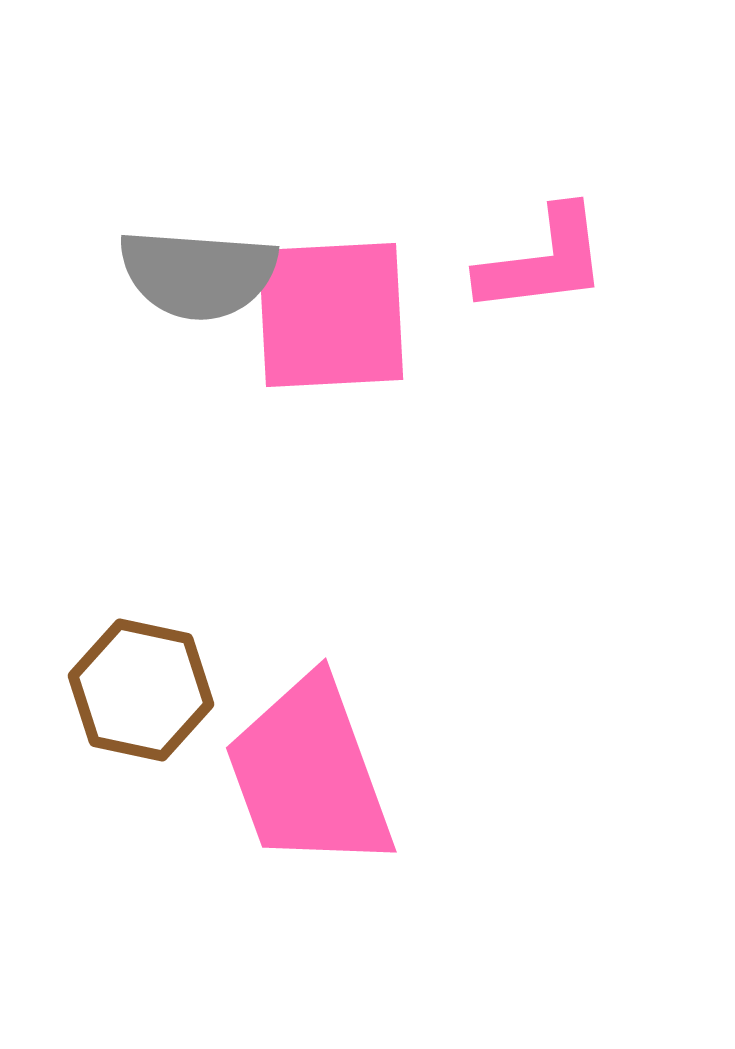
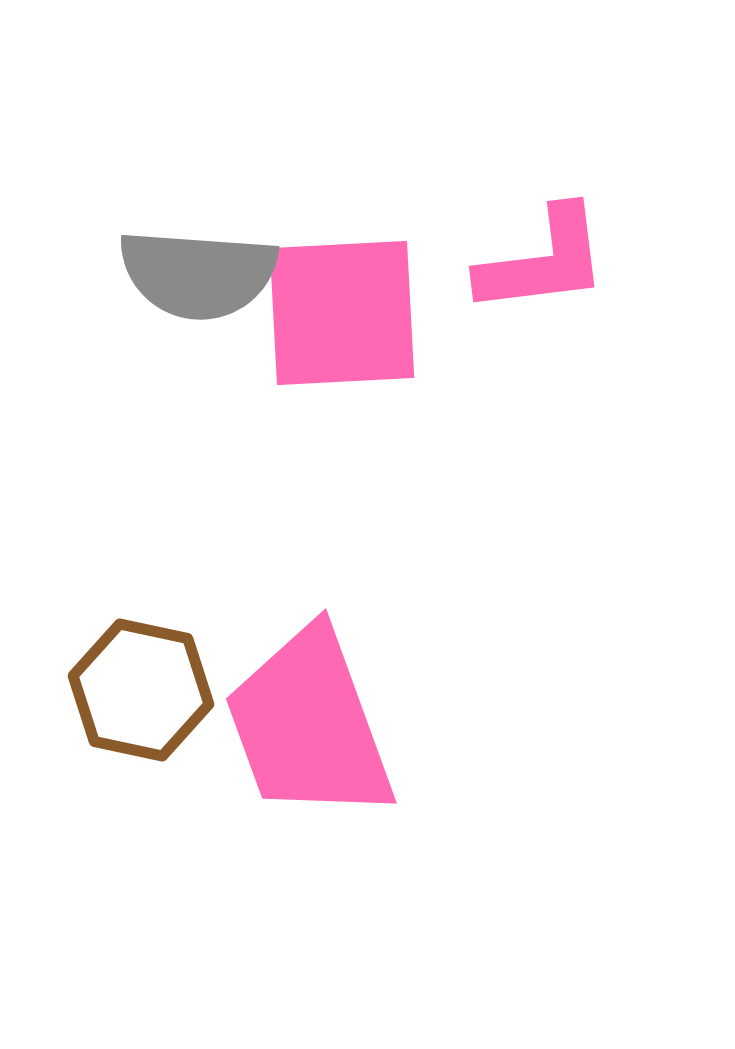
pink square: moved 11 px right, 2 px up
pink trapezoid: moved 49 px up
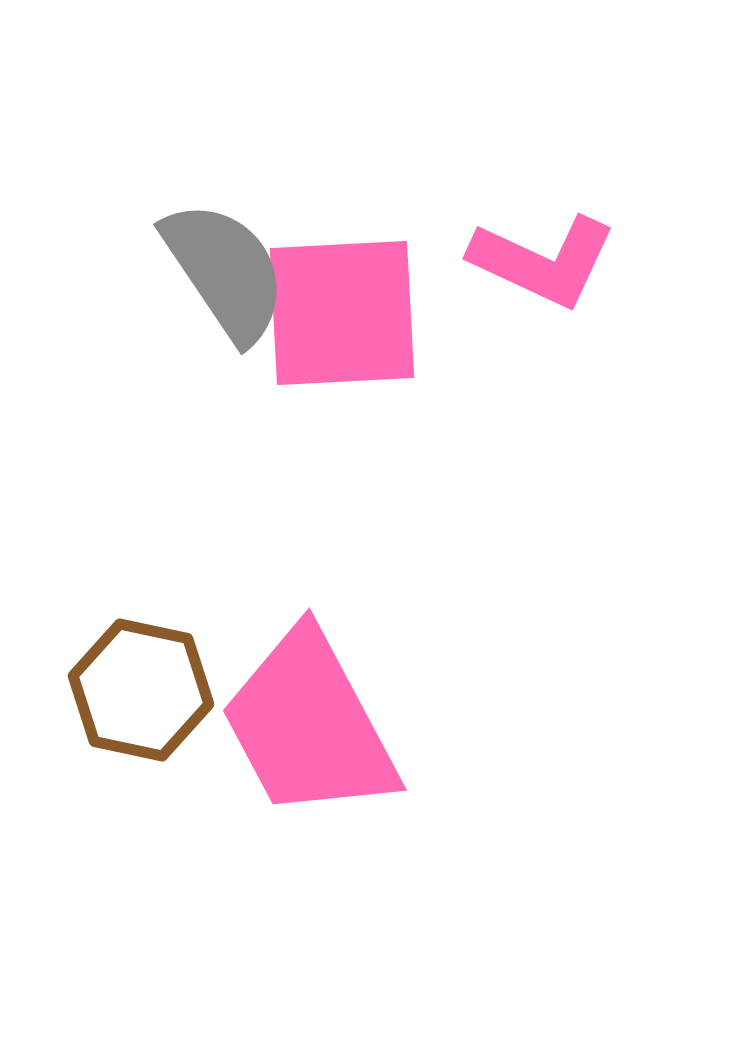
pink L-shape: rotated 32 degrees clockwise
gray semicircle: moved 27 px right, 3 px up; rotated 128 degrees counterclockwise
pink trapezoid: rotated 8 degrees counterclockwise
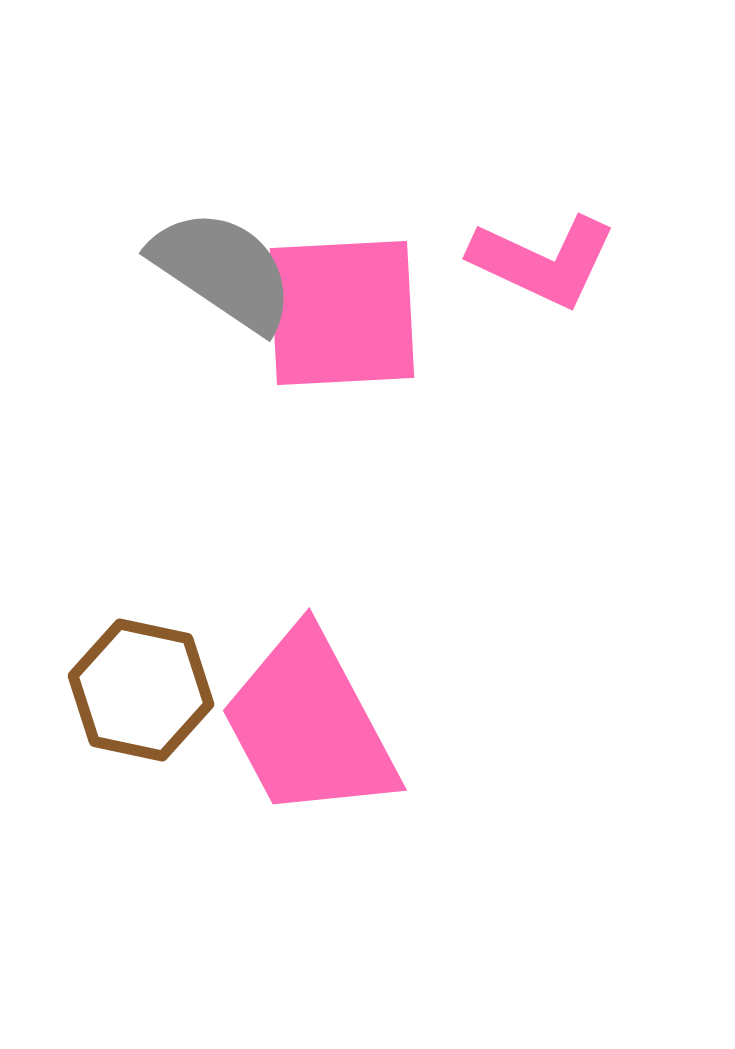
gray semicircle: moved 2 px left, 1 px up; rotated 22 degrees counterclockwise
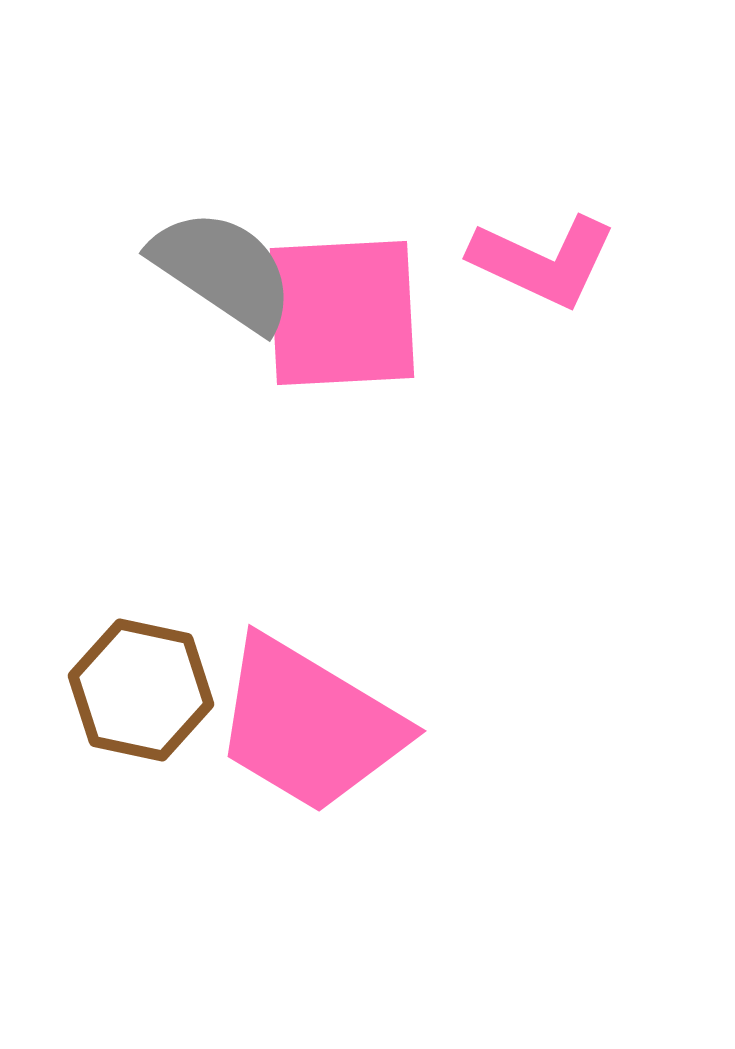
pink trapezoid: rotated 31 degrees counterclockwise
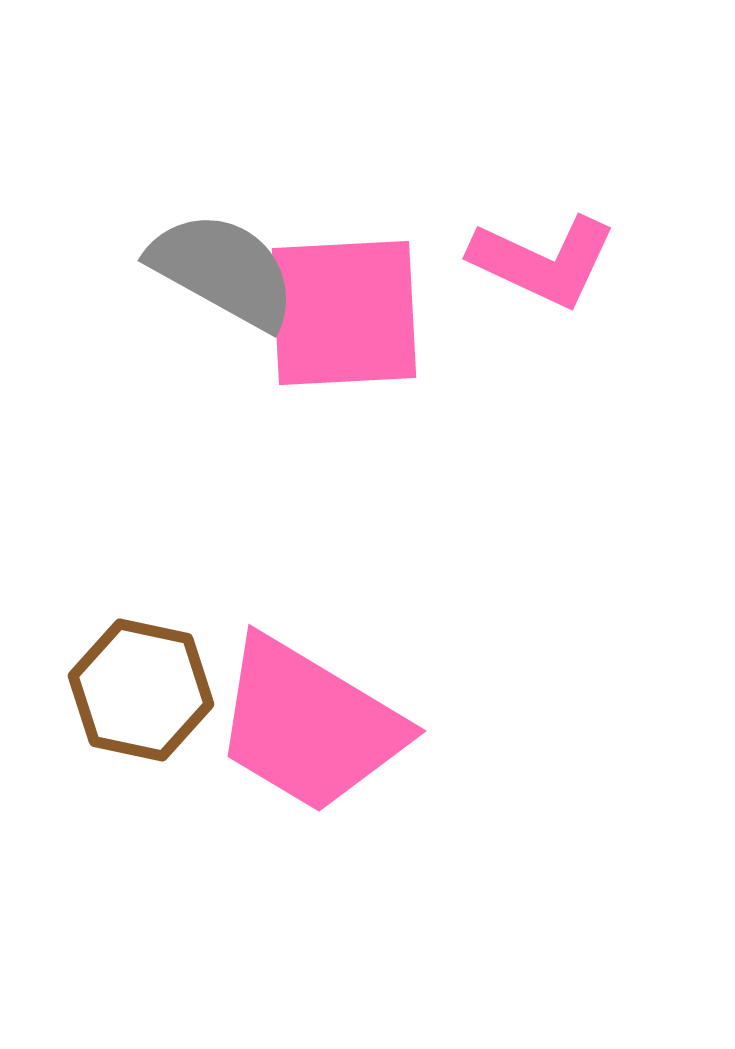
gray semicircle: rotated 5 degrees counterclockwise
pink square: moved 2 px right
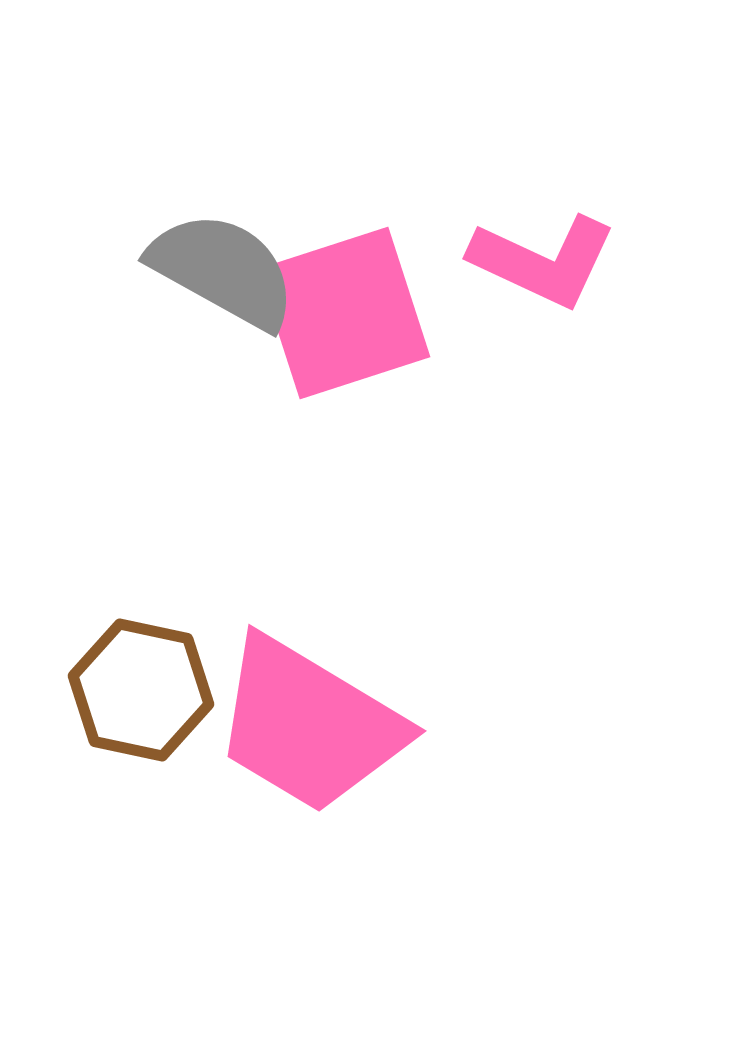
pink square: rotated 15 degrees counterclockwise
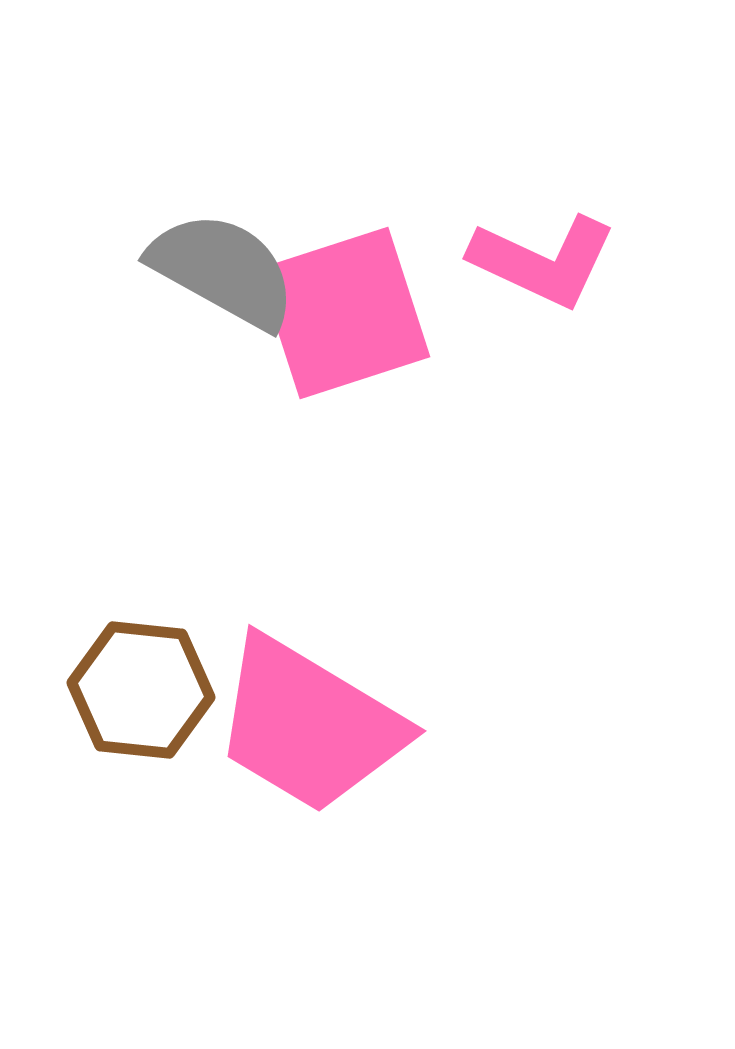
brown hexagon: rotated 6 degrees counterclockwise
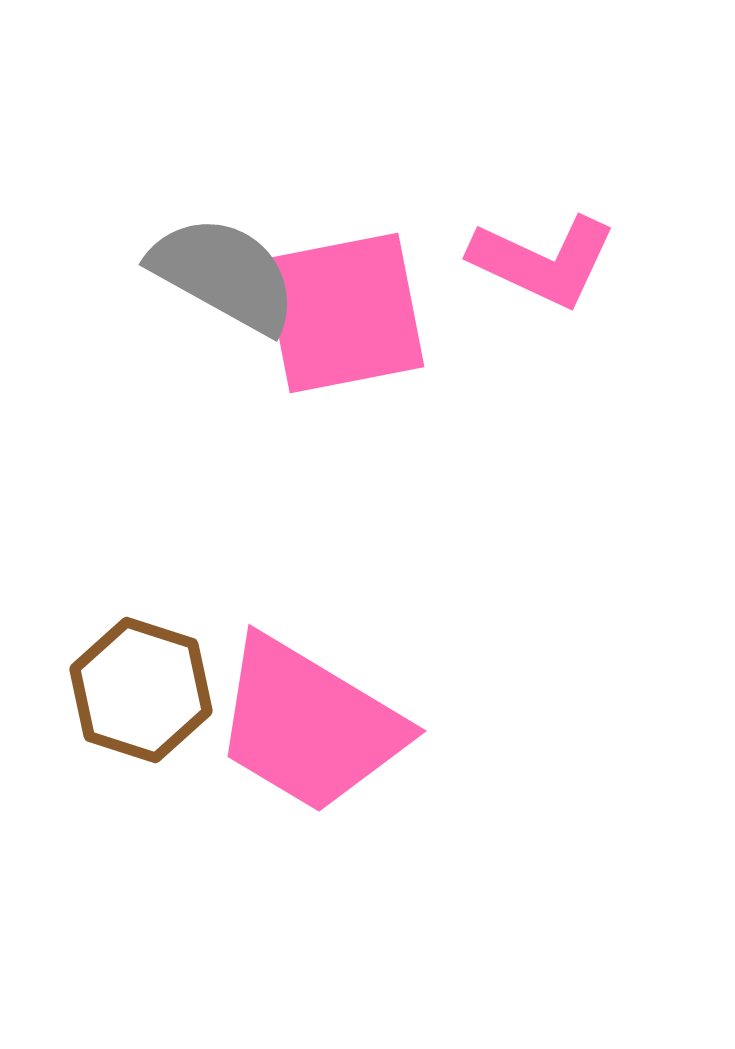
gray semicircle: moved 1 px right, 4 px down
pink square: rotated 7 degrees clockwise
brown hexagon: rotated 12 degrees clockwise
